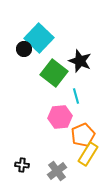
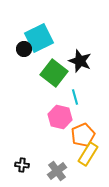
cyan square: rotated 20 degrees clockwise
cyan line: moved 1 px left, 1 px down
pink hexagon: rotated 20 degrees clockwise
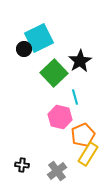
black star: rotated 20 degrees clockwise
green square: rotated 8 degrees clockwise
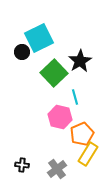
black circle: moved 2 px left, 3 px down
orange pentagon: moved 1 px left, 1 px up
gray cross: moved 2 px up
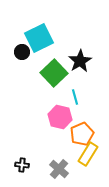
gray cross: moved 2 px right; rotated 12 degrees counterclockwise
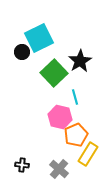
orange pentagon: moved 6 px left, 1 px down
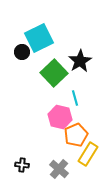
cyan line: moved 1 px down
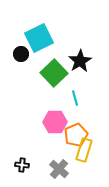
black circle: moved 1 px left, 2 px down
pink hexagon: moved 5 px left, 5 px down; rotated 15 degrees counterclockwise
yellow rectangle: moved 4 px left, 4 px up; rotated 15 degrees counterclockwise
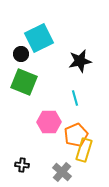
black star: rotated 20 degrees clockwise
green square: moved 30 px left, 9 px down; rotated 24 degrees counterclockwise
pink hexagon: moved 6 px left
gray cross: moved 3 px right, 3 px down
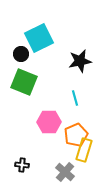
gray cross: moved 3 px right
